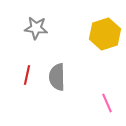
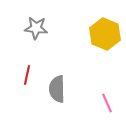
yellow hexagon: rotated 20 degrees counterclockwise
gray semicircle: moved 12 px down
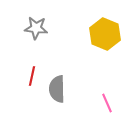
red line: moved 5 px right, 1 px down
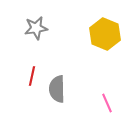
gray star: rotated 15 degrees counterclockwise
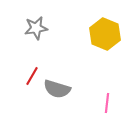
red line: rotated 18 degrees clockwise
gray semicircle: rotated 72 degrees counterclockwise
pink line: rotated 30 degrees clockwise
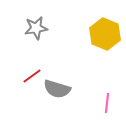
red line: rotated 24 degrees clockwise
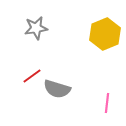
yellow hexagon: rotated 16 degrees clockwise
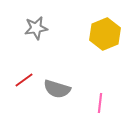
red line: moved 8 px left, 4 px down
pink line: moved 7 px left
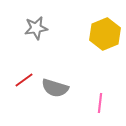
gray semicircle: moved 2 px left, 1 px up
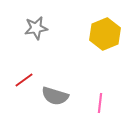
gray semicircle: moved 8 px down
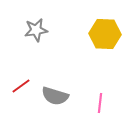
gray star: moved 2 px down
yellow hexagon: rotated 24 degrees clockwise
red line: moved 3 px left, 6 px down
